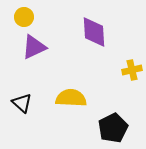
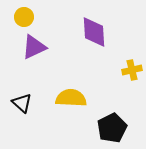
black pentagon: moved 1 px left
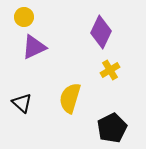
purple diamond: moved 7 px right; rotated 28 degrees clockwise
yellow cross: moved 22 px left; rotated 18 degrees counterclockwise
yellow semicircle: moved 1 px left; rotated 76 degrees counterclockwise
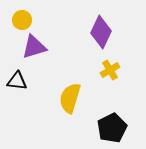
yellow circle: moved 2 px left, 3 px down
purple triangle: rotated 8 degrees clockwise
black triangle: moved 5 px left, 22 px up; rotated 35 degrees counterclockwise
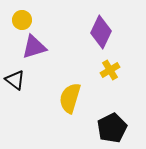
black triangle: moved 2 px left, 1 px up; rotated 30 degrees clockwise
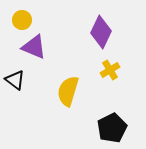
purple triangle: rotated 40 degrees clockwise
yellow semicircle: moved 2 px left, 7 px up
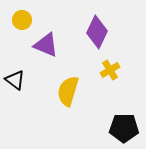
purple diamond: moved 4 px left
purple triangle: moved 12 px right, 2 px up
black pentagon: moved 12 px right; rotated 28 degrees clockwise
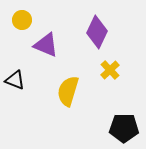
yellow cross: rotated 12 degrees counterclockwise
black triangle: rotated 15 degrees counterclockwise
